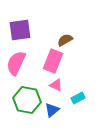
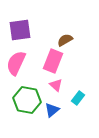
pink triangle: rotated 16 degrees clockwise
cyan rectangle: rotated 24 degrees counterclockwise
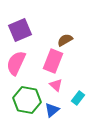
purple square: rotated 15 degrees counterclockwise
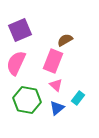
blue triangle: moved 5 px right, 2 px up
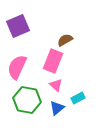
purple square: moved 2 px left, 4 px up
pink semicircle: moved 1 px right, 4 px down
cyan rectangle: rotated 24 degrees clockwise
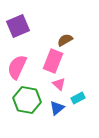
pink triangle: moved 3 px right, 1 px up
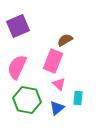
cyan rectangle: rotated 56 degrees counterclockwise
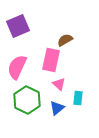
pink rectangle: moved 2 px left, 1 px up; rotated 10 degrees counterclockwise
green hexagon: rotated 16 degrees clockwise
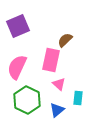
brown semicircle: rotated 14 degrees counterclockwise
blue triangle: moved 2 px down
